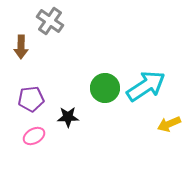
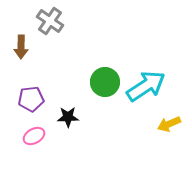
green circle: moved 6 px up
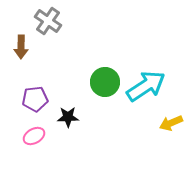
gray cross: moved 2 px left
purple pentagon: moved 4 px right
yellow arrow: moved 2 px right, 1 px up
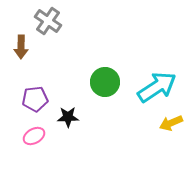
cyan arrow: moved 11 px right, 1 px down
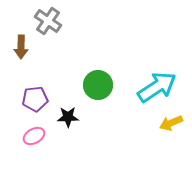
green circle: moved 7 px left, 3 px down
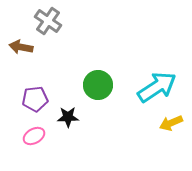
brown arrow: rotated 100 degrees clockwise
